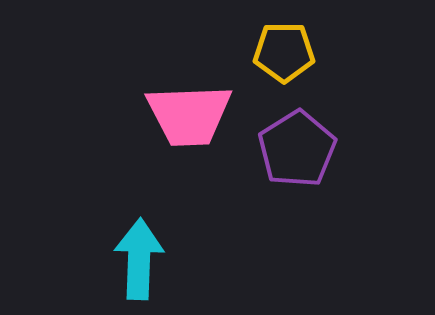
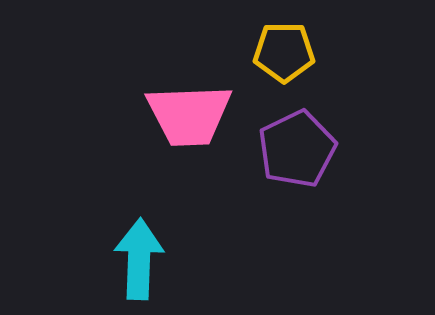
purple pentagon: rotated 6 degrees clockwise
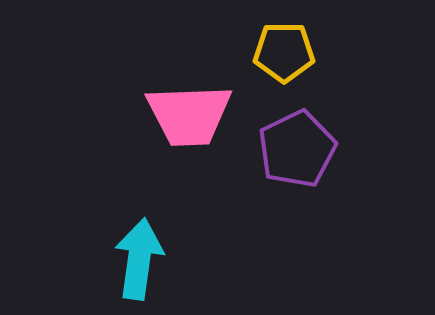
cyan arrow: rotated 6 degrees clockwise
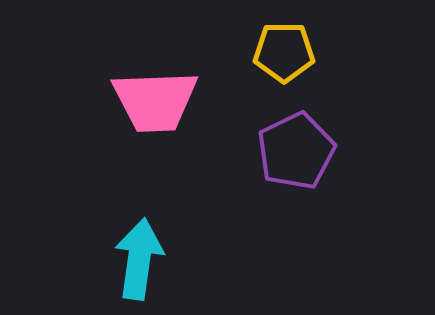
pink trapezoid: moved 34 px left, 14 px up
purple pentagon: moved 1 px left, 2 px down
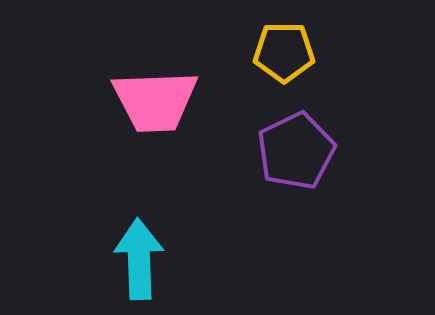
cyan arrow: rotated 10 degrees counterclockwise
